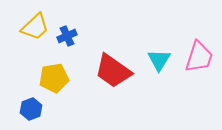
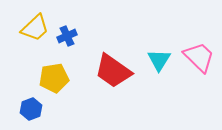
yellow trapezoid: moved 1 px down
pink trapezoid: rotated 64 degrees counterclockwise
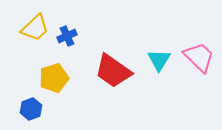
yellow pentagon: rotated 8 degrees counterclockwise
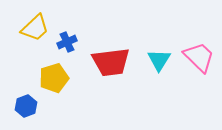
blue cross: moved 6 px down
red trapezoid: moved 2 px left, 9 px up; rotated 42 degrees counterclockwise
blue hexagon: moved 5 px left, 3 px up
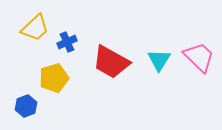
red trapezoid: rotated 36 degrees clockwise
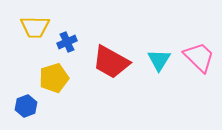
yellow trapezoid: moved 1 px up; rotated 44 degrees clockwise
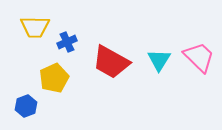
yellow pentagon: rotated 8 degrees counterclockwise
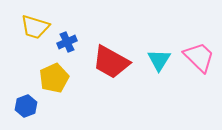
yellow trapezoid: rotated 16 degrees clockwise
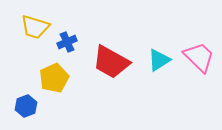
cyan triangle: rotated 25 degrees clockwise
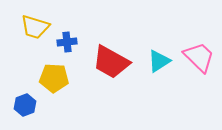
blue cross: rotated 18 degrees clockwise
cyan triangle: moved 1 px down
yellow pentagon: rotated 28 degrees clockwise
blue hexagon: moved 1 px left, 1 px up
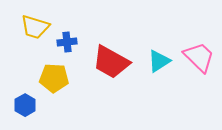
blue hexagon: rotated 10 degrees counterclockwise
